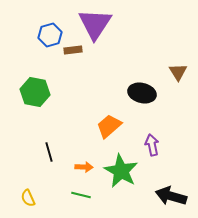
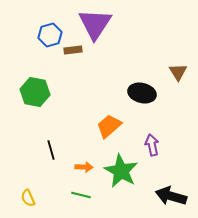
black line: moved 2 px right, 2 px up
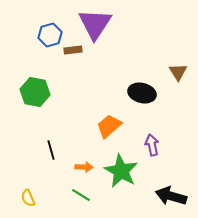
green line: rotated 18 degrees clockwise
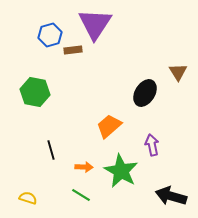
black ellipse: moved 3 px right; rotated 72 degrees counterclockwise
yellow semicircle: rotated 132 degrees clockwise
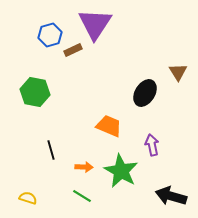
brown rectangle: rotated 18 degrees counterclockwise
orange trapezoid: rotated 64 degrees clockwise
green line: moved 1 px right, 1 px down
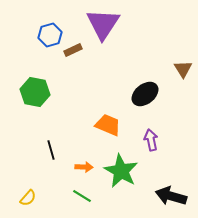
purple triangle: moved 8 px right
brown triangle: moved 5 px right, 3 px up
black ellipse: moved 1 px down; rotated 20 degrees clockwise
orange trapezoid: moved 1 px left, 1 px up
purple arrow: moved 1 px left, 5 px up
yellow semicircle: rotated 114 degrees clockwise
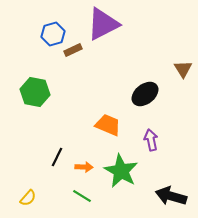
purple triangle: rotated 30 degrees clockwise
blue hexagon: moved 3 px right, 1 px up
black line: moved 6 px right, 7 px down; rotated 42 degrees clockwise
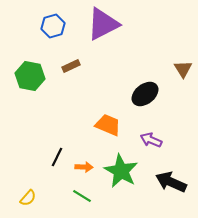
blue hexagon: moved 8 px up
brown rectangle: moved 2 px left, 16 px down
green hexagon: moved 5 px left, 16 px up
purple arrow: rotated 55 degrees counterclockwise
black arrow: moved 14 px up; rotated 8 degrees clockwise
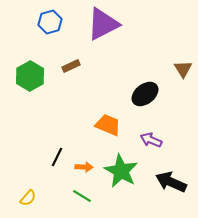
blue hexagon: moved 3 px left, 4 px up
green hexagon: rotated 20 degrees clockwise
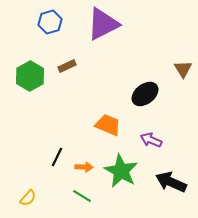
brown rectangle: moved 4 px left
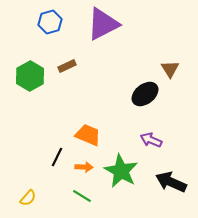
brown triangle: moved 13 px left
orange trapezoid: moved 20 px left, 10 px down
